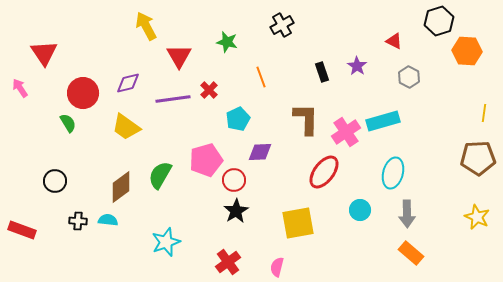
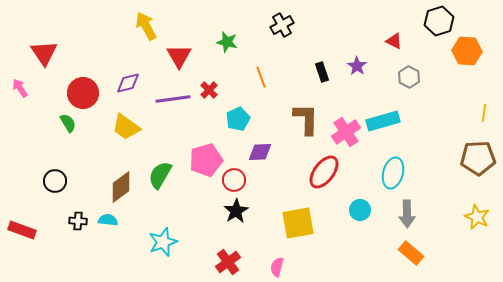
cyan star at (166, 242): moved 3 px left
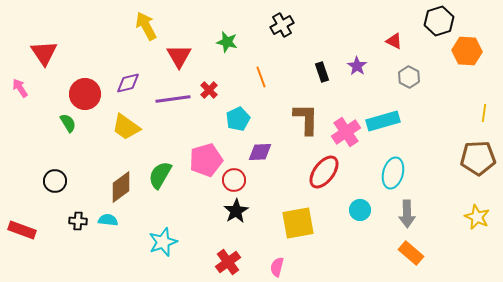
red circle at (83, 93): moved 2 px right, 1 px down
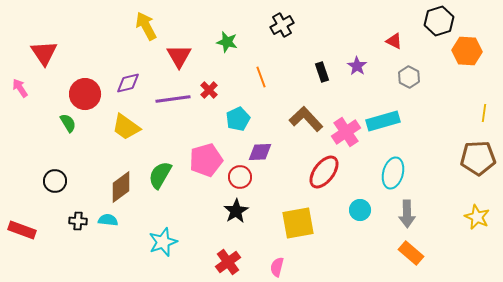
brown L-shape at (306, 119): rotated 44 degrees counterclockwise
red circle at (234, 180): moved 6 px right, 3 px up
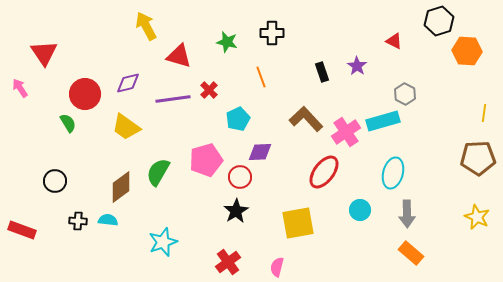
black cross at (282, 25): moved 10 px left, 8 px down; rotated 30 degrees clockwise
red triangle at (179, 56): rotated 44 degrees counterclockwise
gray hexagon at (409, 77): moved 4 px left, 17 px down
green semicircle at (160, 175): moved 2 px left, 3 px up
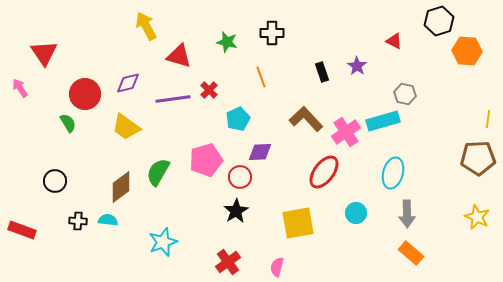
gray hexagon at (405, 94): rotated 15 degrees counterclockwise
yellow line at (484, 113): moved 4 px right, 6 px down
cyan circle at (360, 210): moved 4 px left, 3 px down
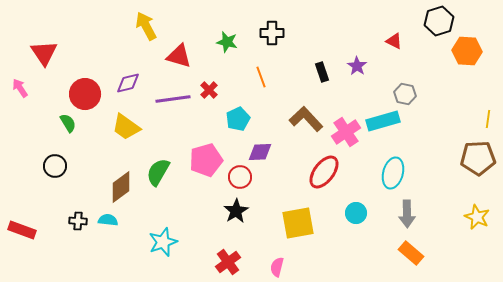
black circle at (55, 181): moved 15 px up
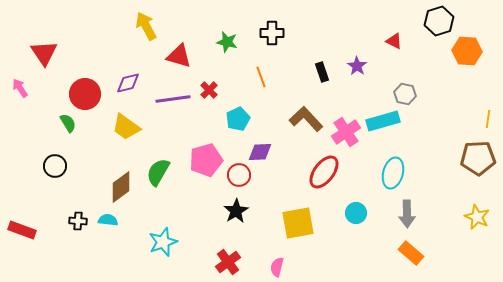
red circle at (240, 177): moved 1 px left, 2 px up
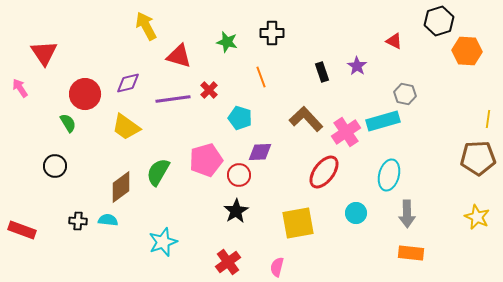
cyan pentagon at (238, 119): moved 2 px right, 1 px up; rotated 30 degrees counterclockwise
cyan ellipse at (393, 173): moved 4 px left, 2 px down
orange rectangle at (411, 253): rotated 35 degrees counterclockwise
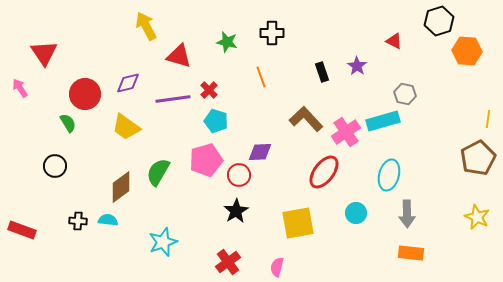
cyan pentagon at (240, 118): moved 24 px left, 3 px down
brown pentagon at (478, 158): rotated 24 degrees counterclockwise
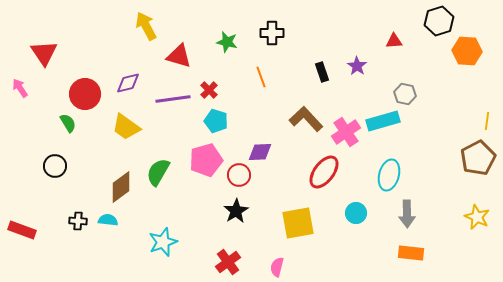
red triangle at (394, 41): rotated 30 degrees counterclockwise
yellow line at (488, 119): moved 1 px left, 2 px down
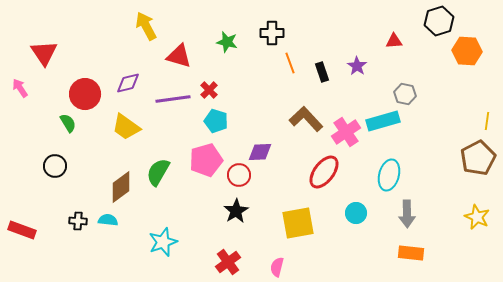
orange line at (261, 77): moved 29 px right, 14 px up
